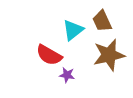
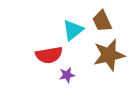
red semicircle: rotated 40 degrees counterclockwise
purple star: rotated 21 degrees counterclockwise
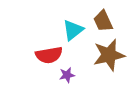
brown trapezoid: moved 1 px right
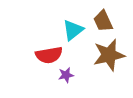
purple star: moved 1 px left
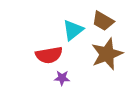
brown trapezoid: rotated 35 degrees counterclockwise
brown star: moved 2 px left, 1 px up; rotated 8 degrees counterclockwise
purple star: moved 4 px left, 3 px down; rotated 14 degrees clockwise
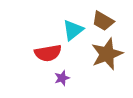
red semicircle: moved 1 px left, 2 px up
purple star: rotated 21 degrees counterclockwise
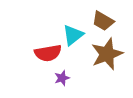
cyan triangle: moved 5 px down
